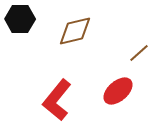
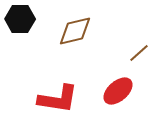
red L-shape: moved 1 px right, 1 px up; rotated 120 degrees counterclockwise
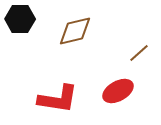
red ellipse: rotated 12 degrees clockwise
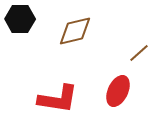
red ellipse: rotated 36 degrees counterclockwise
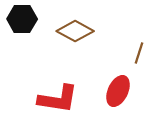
black hexagon: moved 2 px right
brown diamond: rotated 42 degrees clockwise
brown line: rotated 30 degrees counterclockwise
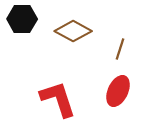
brown diamond: moved 2 px left
brown line: moved 19 px left, 4 px up
red L-shape: rotated 117 degrees counterclockwise
